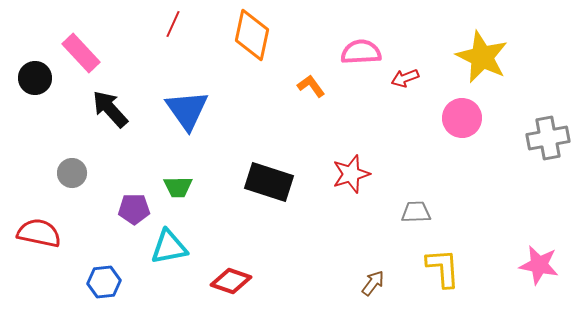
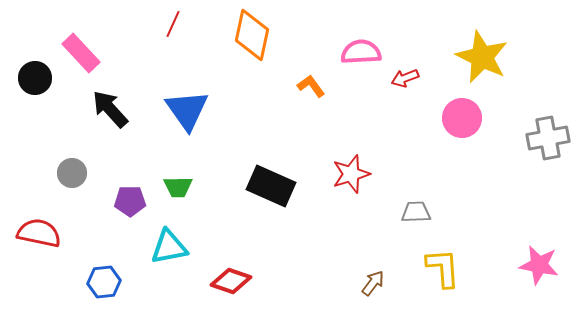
black rectangle: moved 2 px right, 4 px down; rotated 6 degrees clockwise
purple pentagon: moved 4 px left, 8 px up
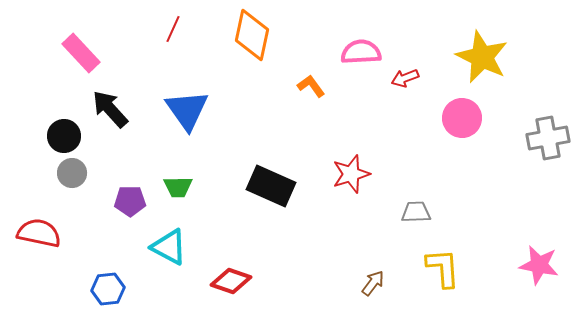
red line: moved 5 px down
black circle: moved 29 px right, 58 px down
cyan triangle: rotated 39 degrees clockwise
blue hexagon: moved 4 px right, 7 px down
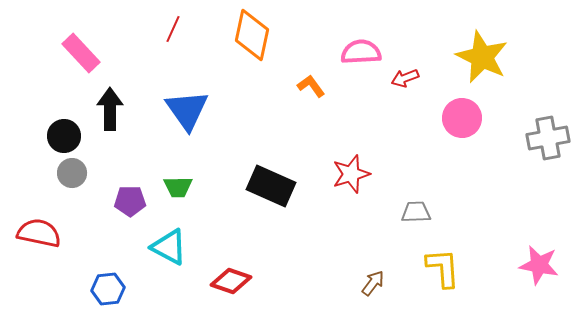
black arrow: rotated 42 degrees clockwise
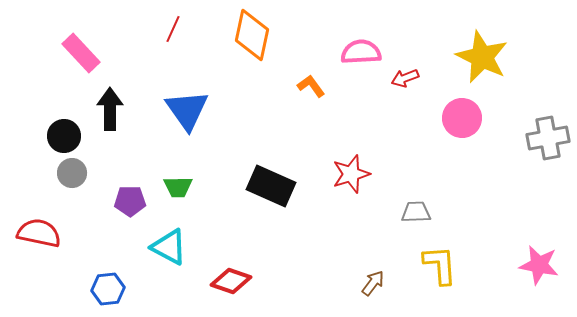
yellow L-shape: moved 3 px left, 3 px up
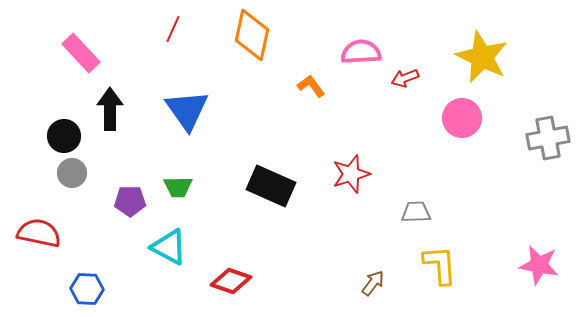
blue hexagon: moved 21 px left; rotated 8 degrees clockwise
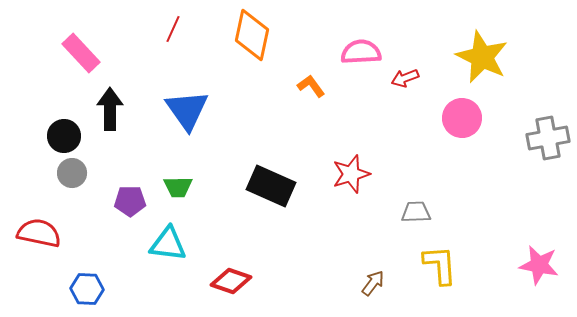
cyan triangle: moved 1 px left, 3 px up; rotated 21 degrees counterclockwise
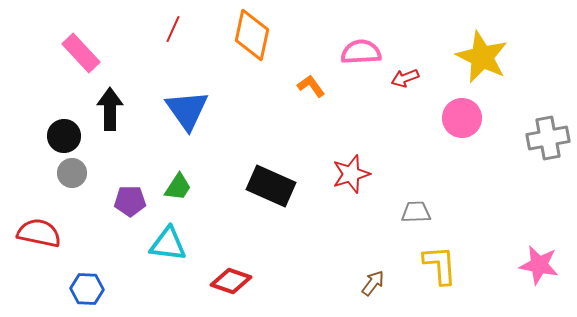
green trapezoid: rotated 56 degrees counterclockwise
